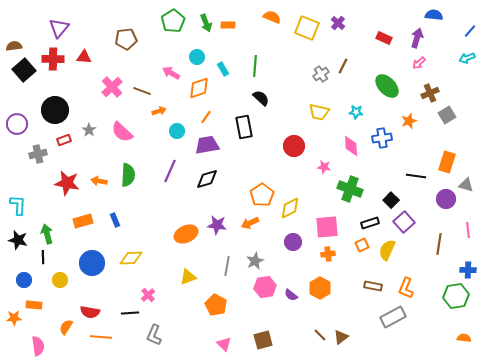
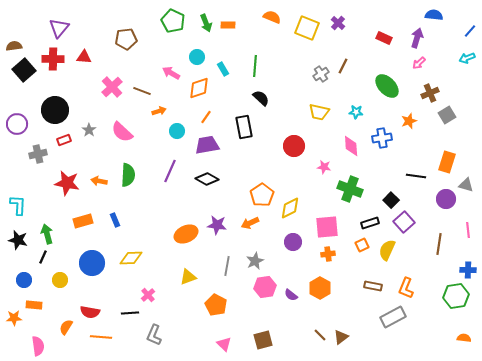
green pentagon at (173, 21): rotated 15 degrees counterclockwise
black diamond at (207, 179): rotated 45 degrees clockwise
black line at (43, 257): rotated 24 degrees clockwise
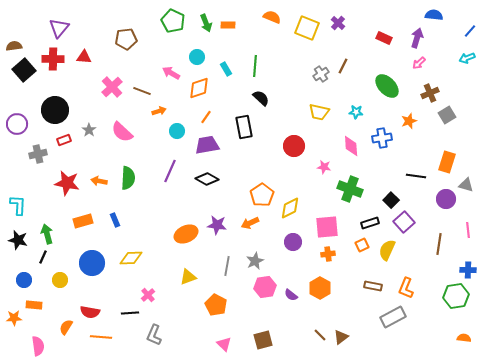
cyan rectangle at (223, 69): moved 3 px right
green semicircle at (128, 175): moved 3 px down
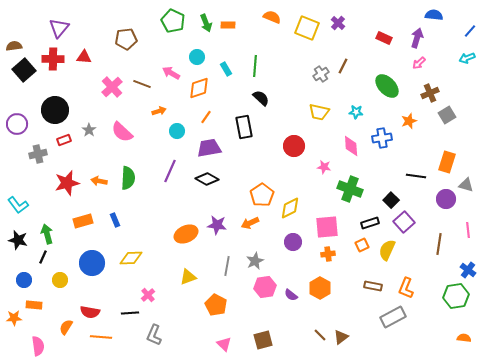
brown line at (142, 91): moved 7 px up
purple trapezoid at (207, 145): moved 2 px right, 3 px down
red star at (67, 183): rotated 25 degrees counterclockwise
cyan L-shape at (18, 205): rotated 140 degrees clockwise
blue cross at (468, 270): rotated 35 degrees clockwise
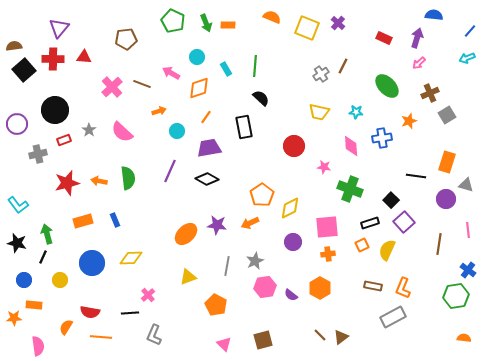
green semicircle at (128, 178): rotated 10 degrees counterclockwise
orange ellipse at (186, 234): rotated 20 degrees counterclockwise
black star at (18, 240): moved 1 px left, 3 px down
orange L-shape at (406, 288): moved 3 px left
